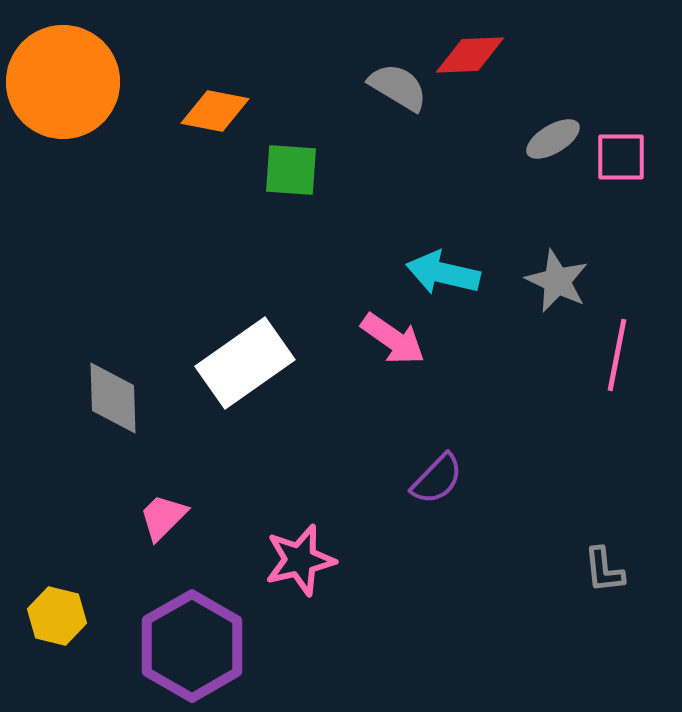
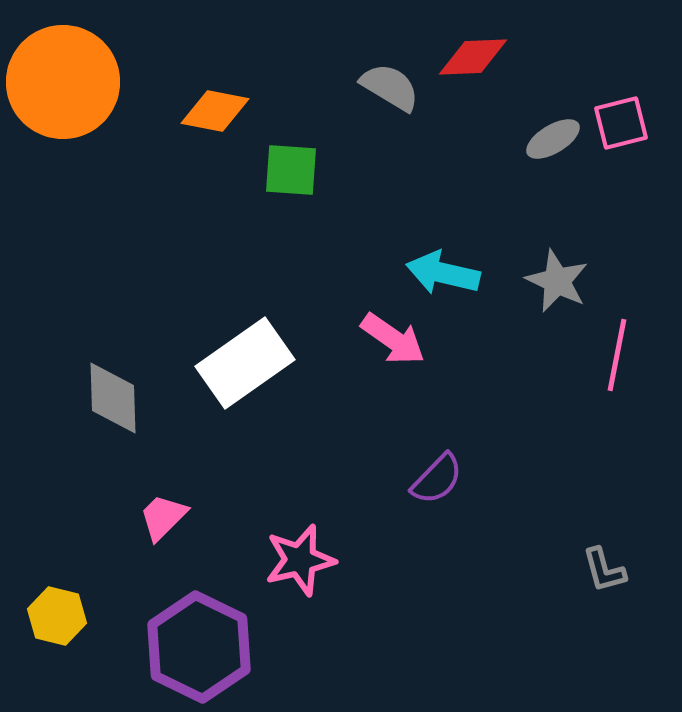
red diamond: moved 3 px right, 2 px down
gray semicircle: moved 8 px left
pink square: moved 34 px up; rotated 14 degrees counterclockwise
gray L-shape: rotated 9 degrees counterclockwise
purple hexagon: moved 7 px right, 1 px down; rotated 4 degrees counterclockwise
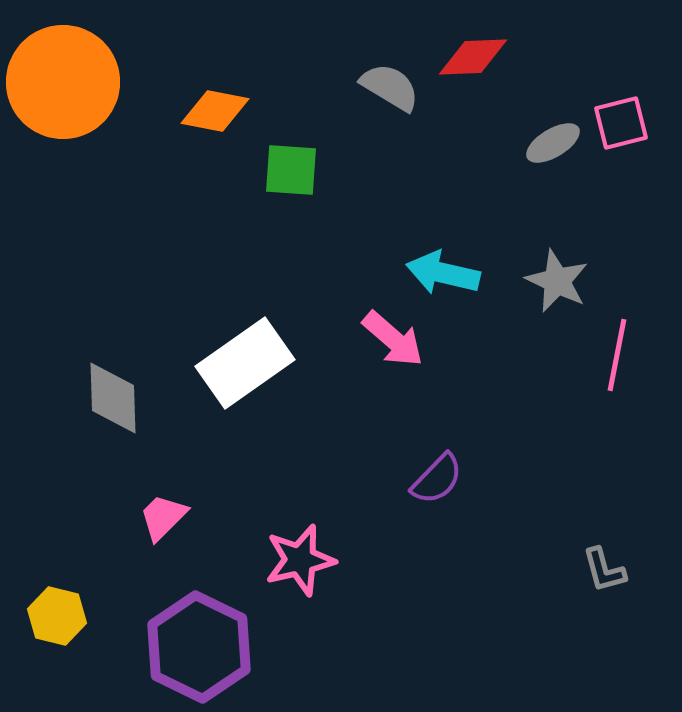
gray ellipse: moved 4 px down
pink arrow: rotated 6 degrees clockwise
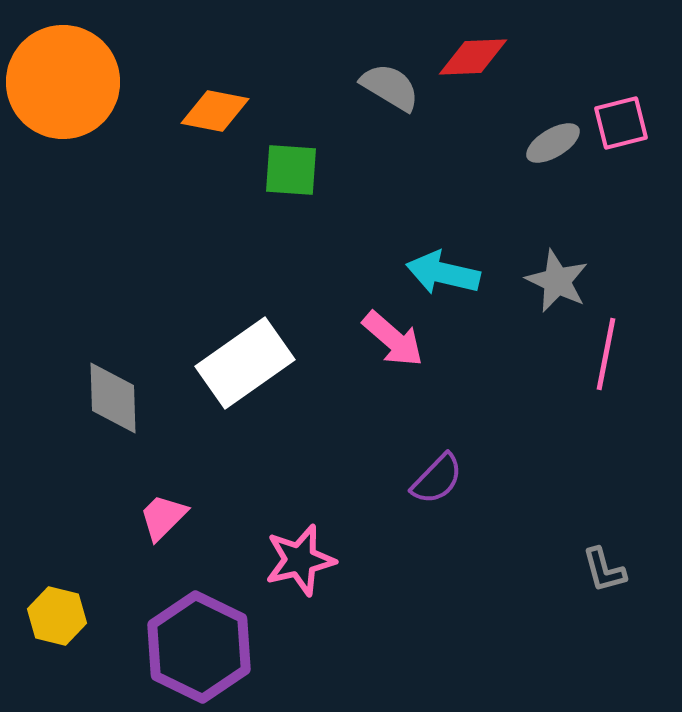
pink line: moved 11 px left, 1 px up
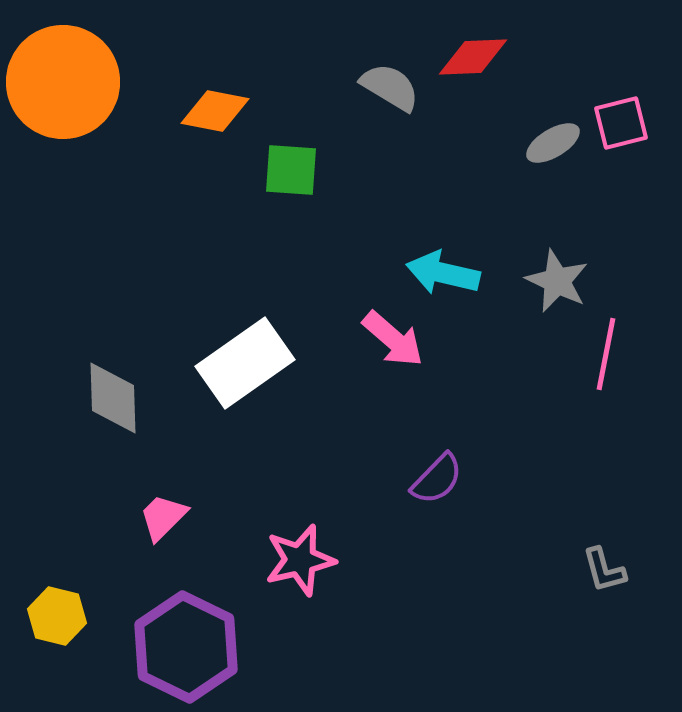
purple hexagon: moved 13 px left
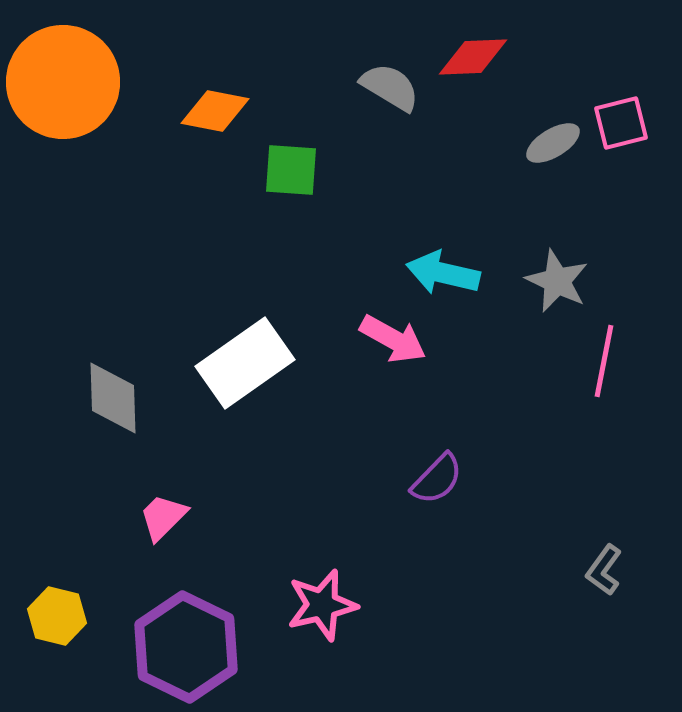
pink arrow: rotated 12 degrees counterclockwise
pink line: moved 2 px left, 7 px down
pink star: moved 22 px right, 45 px down
gray L-shape: rotated 51 degrees clockwise
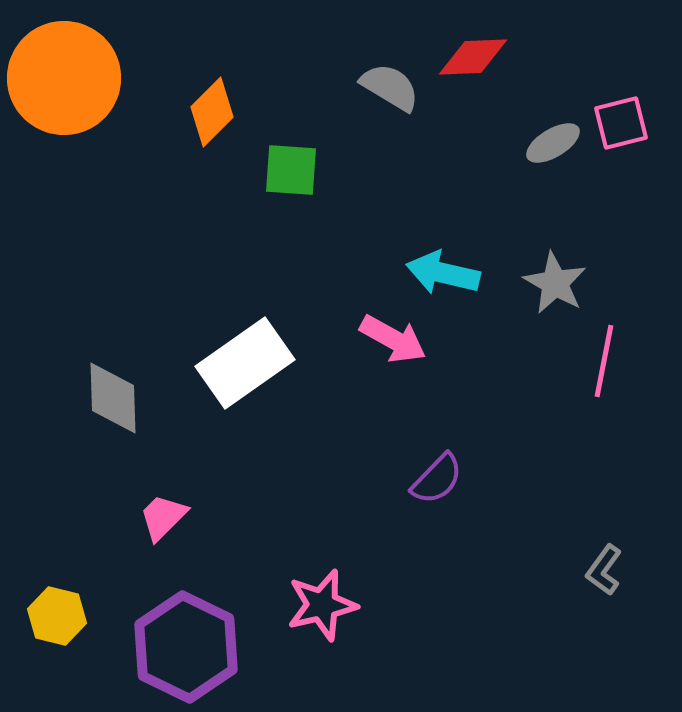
orange circle: moved 1 px right, 4 px up
orange diamond: moved 3 px left, 1 px down; rotated 56 degrees counterclockwise
gray star: moved 2 px left, 2 px down; rotated 4 degrees clockwise
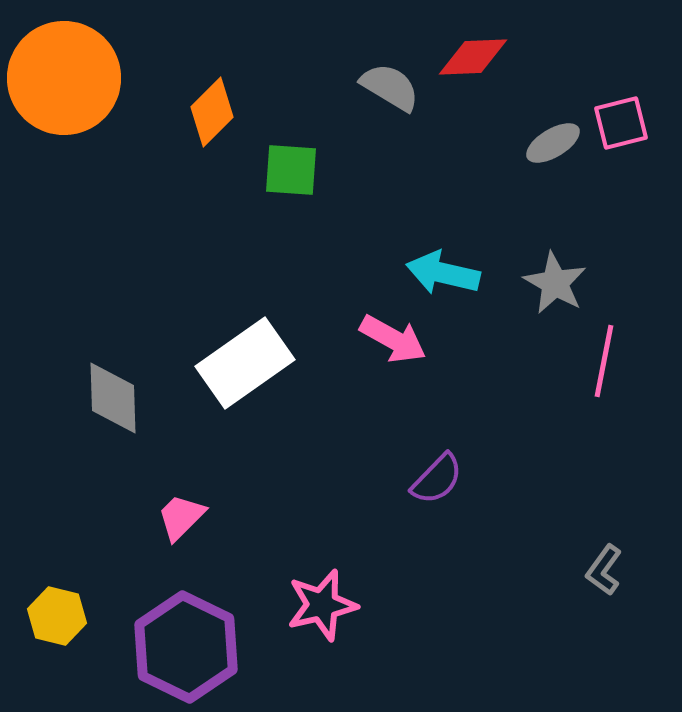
pink trapezoid: moved 18 px right
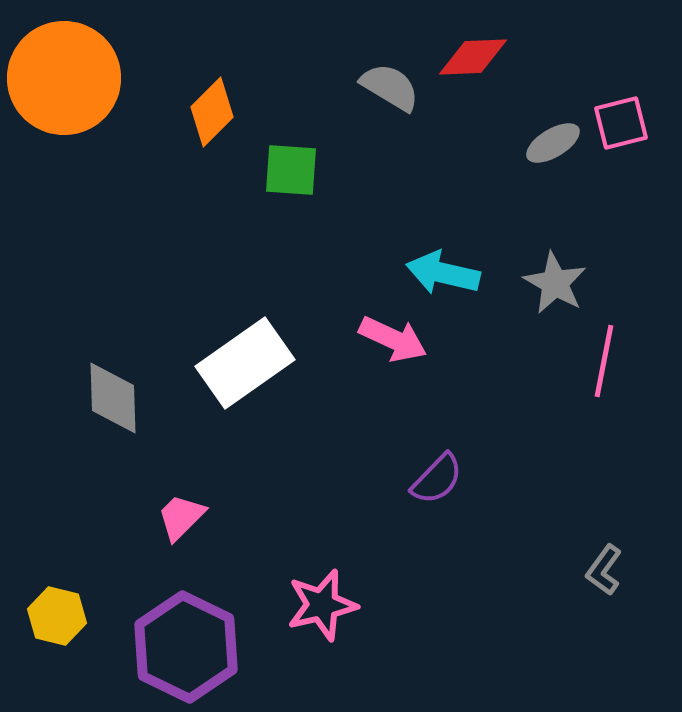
pink arrow: rotated 4 degrees counterclockwise
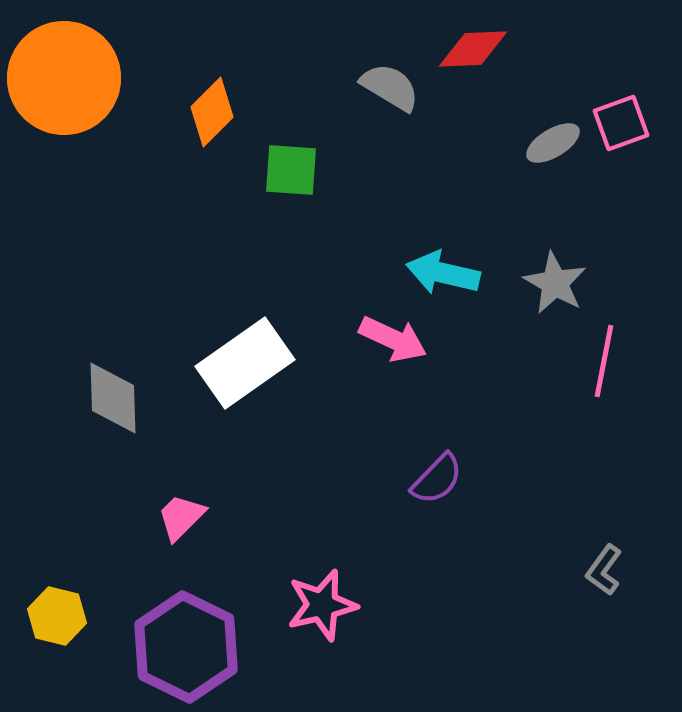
red diamond: moved 8 px up
pink square: rotated 6 degrees counterclockwise
